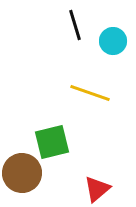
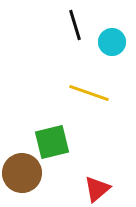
cyan circle: moved 1 px left, 1 px down
yellow line: moved 1 px left
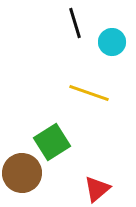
black line: moved 2 px up
green square: rotated 18 degrees counterclockwise
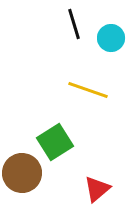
black line: moved 1 px left, 1 px down
cyan circle: moved 1 px left, 4 px up
yellow line: moved 1 px left, 3 px up
green square: moved 3 px right
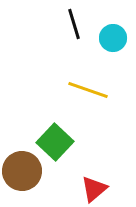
cyan circle: moved 2 px right
green square: rotated 15 degrees counterclockwise
brown circle: moved 2 px up
red triangle: moved 3 px left
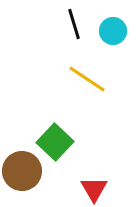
cyan circle: moved 7 px up
yellow line: moved 1 px left, 11 px up; rotated 15 degrees clockwise
red triangle: rotated 20 degrees counterclockwise
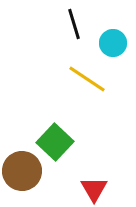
cyan circle: moved 12 px down
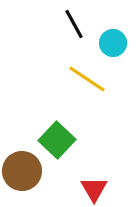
black line: rotated 12 degrees counterclockwise
green square: moved 2 px right, 2 px up
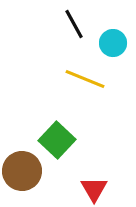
yellow line: moved 2 px left; rotated 12 degrees counterclockwise
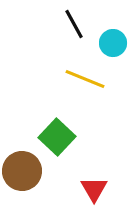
green square: moved 3 px up
